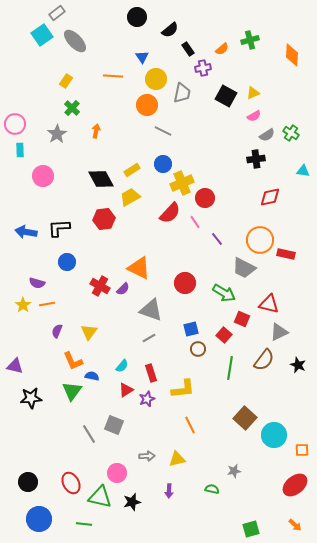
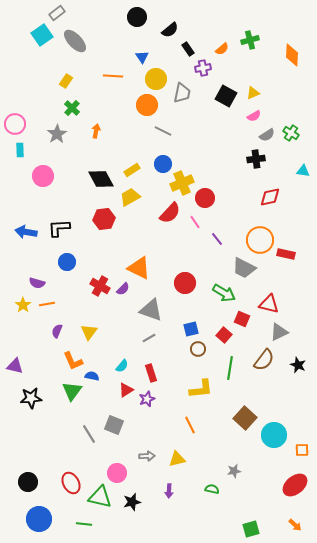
yellow L-shape at (183, 389): moved 18 px right
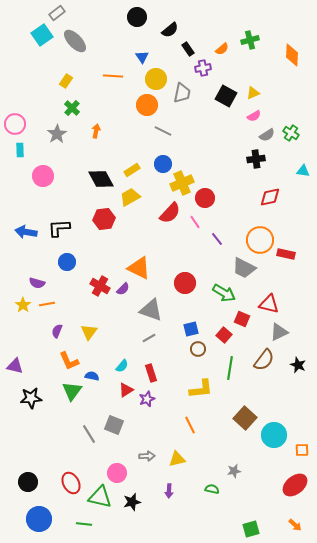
orange L-shape at (73, 361): moved 4 px left
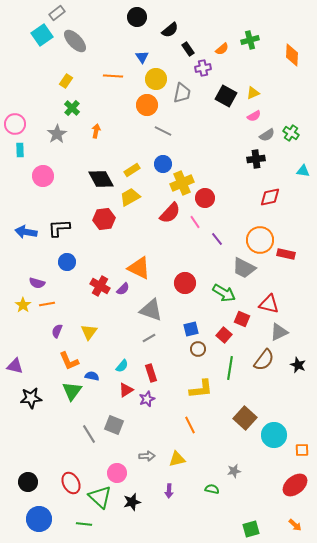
green triangle at (100, 497): rotated 30 degrees clockwise
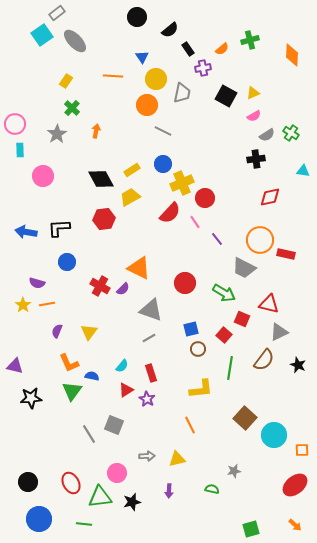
orange L-shape at (69, 361): moved 2 px down
purple star at (147, 399): rotated 21 degrees counterclockwise
green triangle at (100, 497): rotated 50 degrees counterclockwise
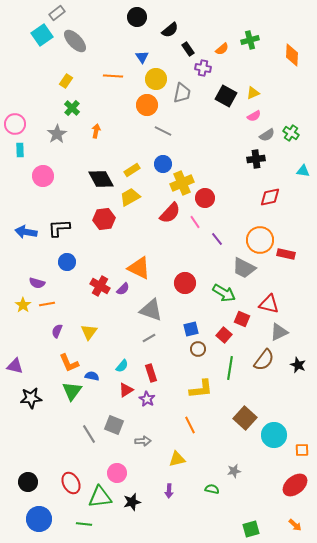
purple cross at (203, 68): rotated 21 degrees clockwise
gray arrow at (147, 456): moved 4 px left, 15 px up
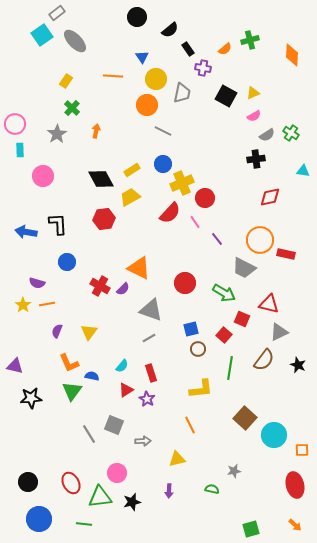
orange semicircle at (222, 49): moved 3 px right
black L-shape at (59, 228): moved 1 px left, 4 px up; rotated 90 degrees clockwise
red ellipse at (295, 485): rotated 65 degrees counterclockwise
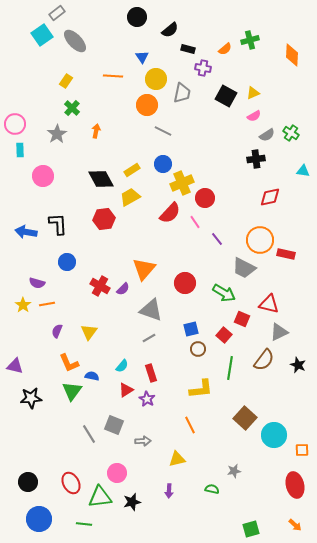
black rectangle at (188, 49): rotated 40 degrees counterclockwise
orange triangle at (139, 268): moved 5 px right, 1 px down; rotated 45 degrees clockwise
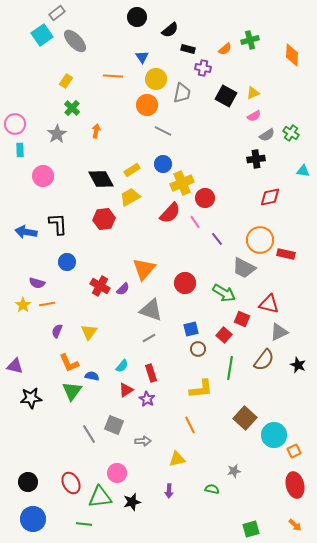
orange square at (302, 450): moved 8 px left, 1 px down; rotated 24 degrees counterclockwise
blue circle at (39, 519): moved 6 px left
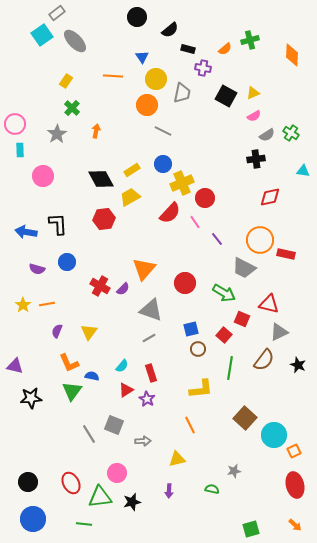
purple semicircle at (37, 283): moved 14 px up
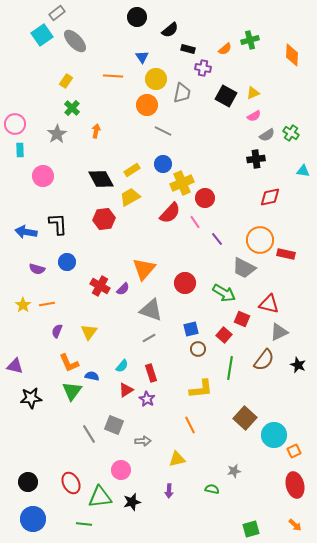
pink circle at (117, 473): moved 4 px right, 3 px up
